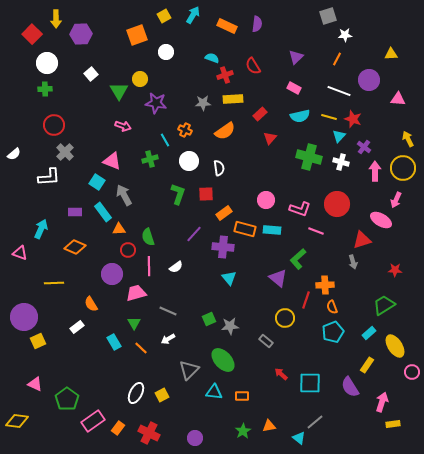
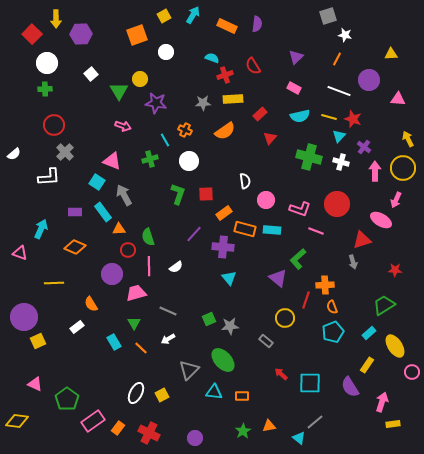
white star at (345, 35): rotated 16 degrees clockwise
white semicircle at (219, 168): moved 26 px right, 13 px down
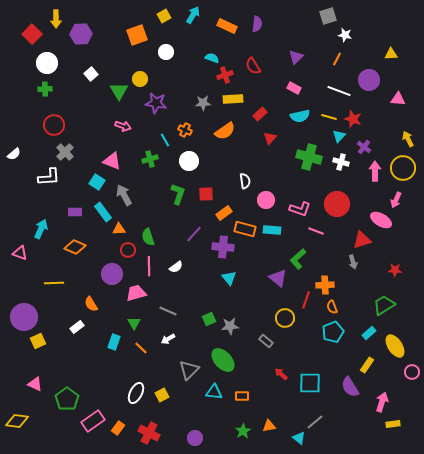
cyan rectangle at (114, 342): rotated 49 degrees clockwise
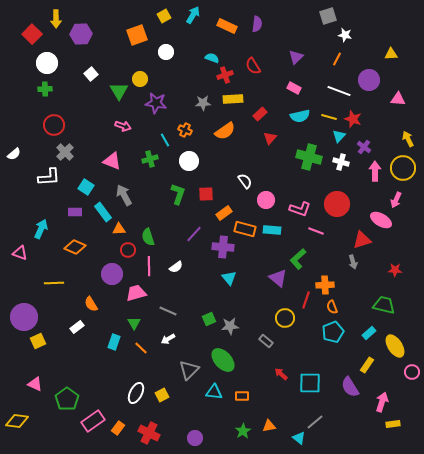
white semicircle at (245, 181): rotated 28 degrees counterclockwise
cyan square at (97, 182): moved 11 px left, 5 px down
green trapezoid at (384, 305): rotated 45 degrees clockwise
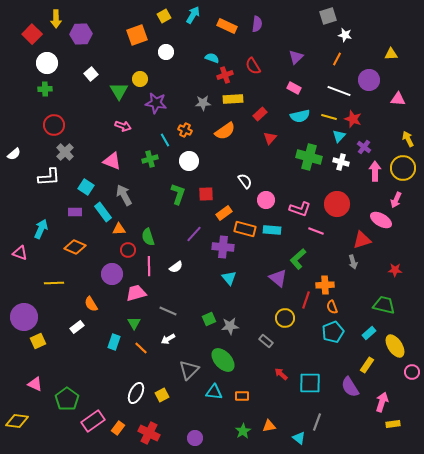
gray line at (315, 422): moved 2 px right; rotated 30 degrees counterclockwise
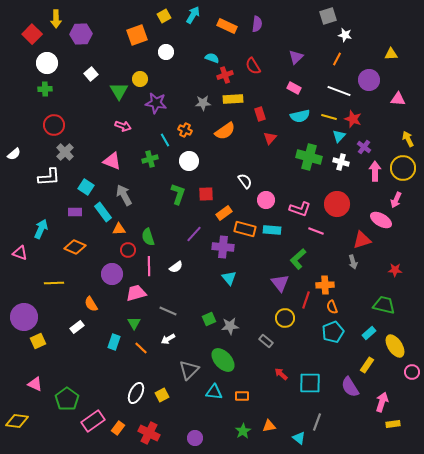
red rectangle at (260, 114): rotated 64 degrees counterclockwise
purple triangle at (278, 278): moved 2 px right, 5 px down; rotated 12 degrees clockwise
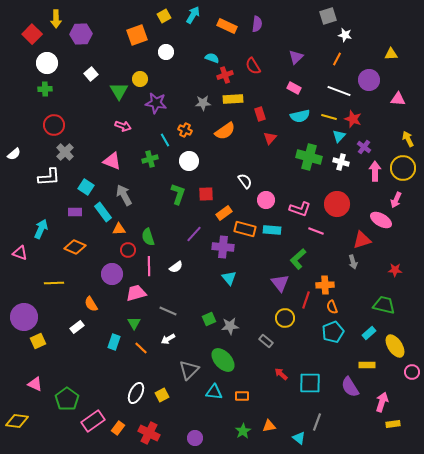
yellow rectangle at (367, 365): rotated 56 degrees clockwise
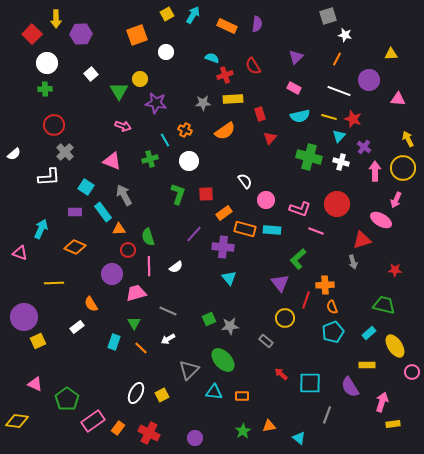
yellow square at (164, 16): moved 3 px right, 2 px up
gray line at (317, 422): moved 10 px right, 7 px up
